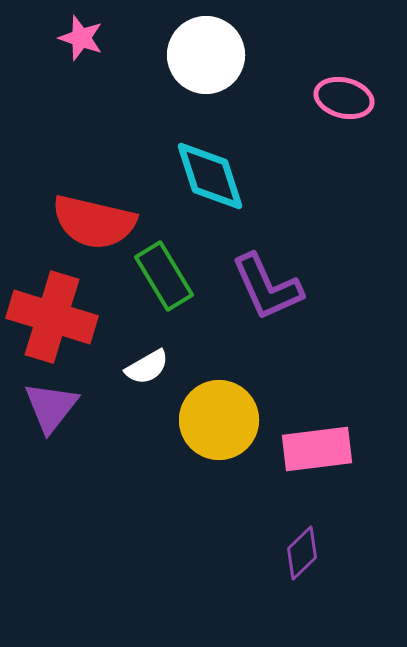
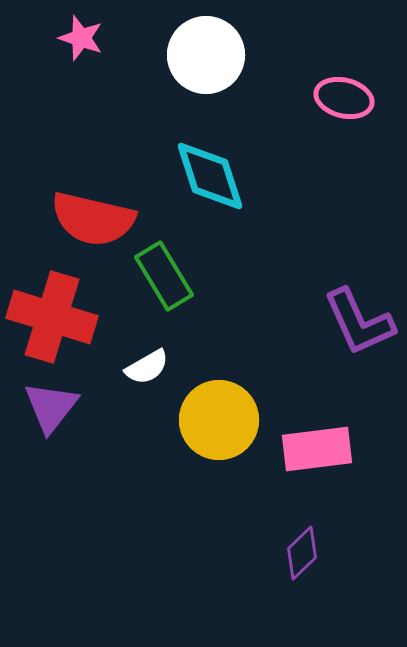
red semicircle: moved 1 px left, 3 px up
purple L-shape: moved 92 px right, 35 px down
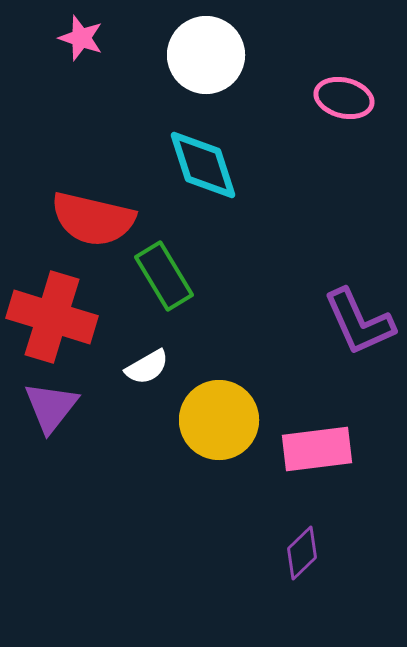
cyan diamond: moved 7 px left, 11 px up
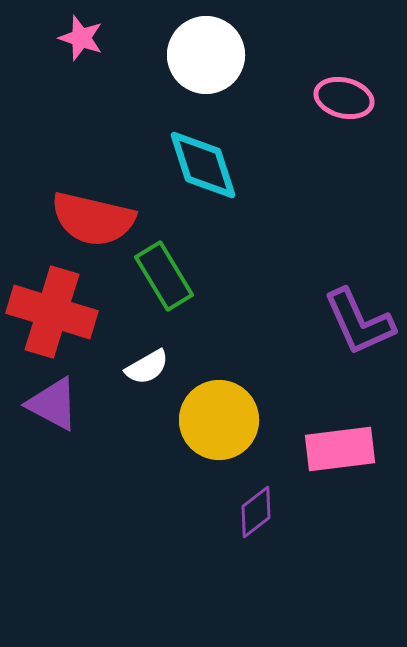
red cross: moved 5 px up
purple triangle: moved 2 px right, 3 px up; rotated 40 degrees counterclockwise
pink rectangle: moved 23 px right
purple diamond: moved 46 px left, 41 px up; rotated 6 degrees clockwise
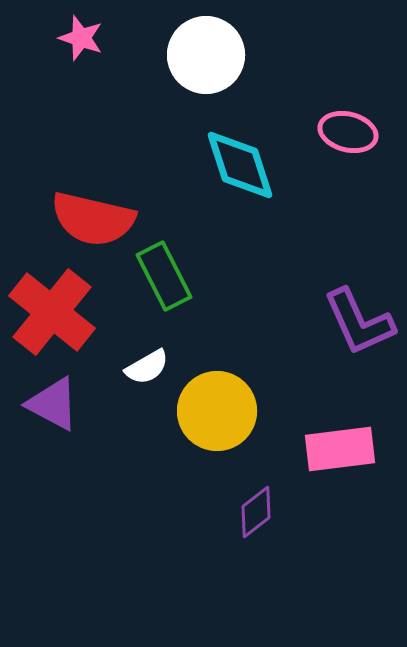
pink ellipse: moved 4 px right, 34 px down
cyan diamond: moved 37 px right
green rectangle: rotated 4 degrees clockwise
red cross: rotated 22 degrees clockwise
yellow circle: moved 2 px left, 9 px up
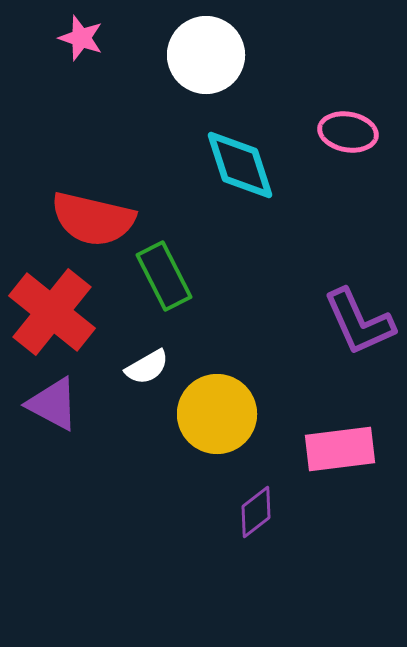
pink ellipse: rotated 4 degrees counterclockwise
yellow circle: moved 3 px down
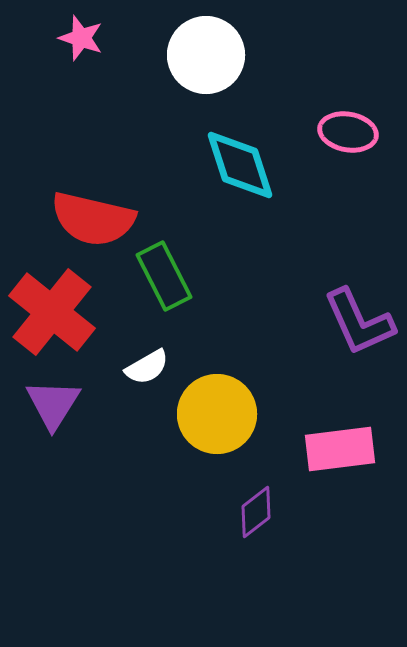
purple triangle: rotated 34 degrees clockwise
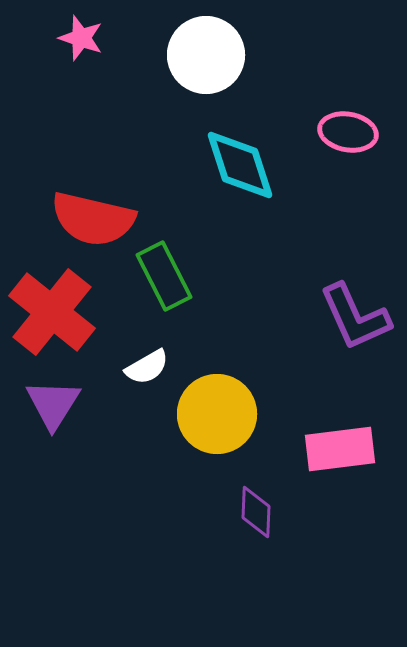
purple L-shape: moved 4 px left, 5 px up
purple diamond: rotated 50 degrees counterclockwise
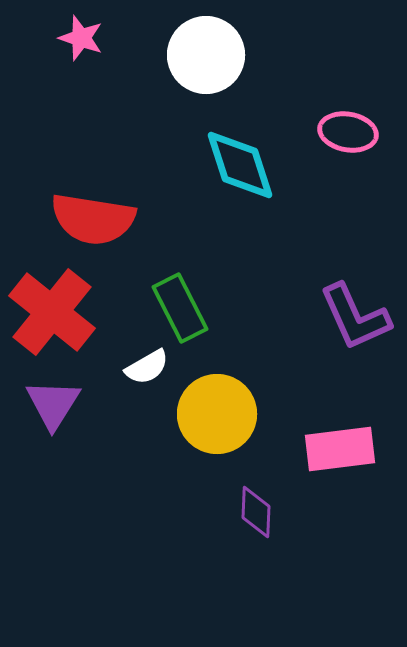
red semicircle: rotated 4 degrees counterclockwise
green rectangle: moved 16 px right, 32 px down
